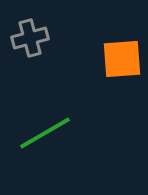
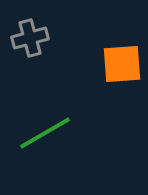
orange square: moved 5 px down
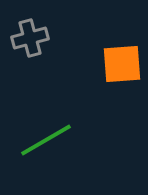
green line: moved 1 px right, 7 px down
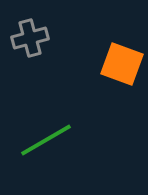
orange square: rotated 24 degrees clockwise
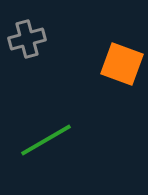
gray cross: moved 3 px left, 1 px down
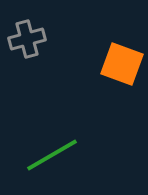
green line: moved 6 px right, 15 px down
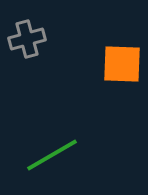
orange square: rotated 18 degrees counterclockwise
